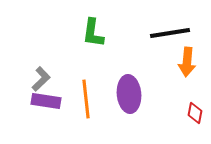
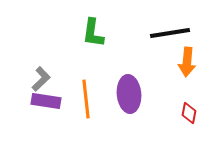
red diamond: moved 6 px left
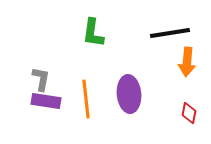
gray L-shape: rotated 35 degrees counterclockwise
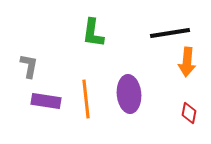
gray L-shape: moved 12 px left, 13 px up
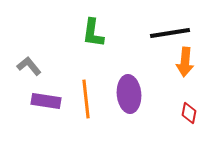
orange arrow: moved 2 px left
gray L-shape: rotated 50 degrees counterclockwise
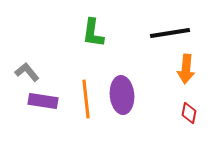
orange arrow: moved 1 px right, 7 px down
gray L-shape: moved 2 px left, 6 px down
purple ellipse: moved 7 px left, 1 px down
purple rectangle: moved 3 px left
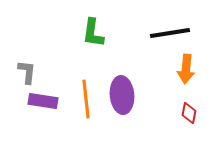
gray L-shape: rotated 45 degrees clockwise
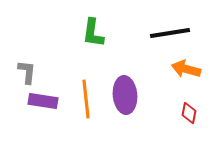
orange arrow: rotated 100 degrees clockwise
purple ellipse: moved 3 px right
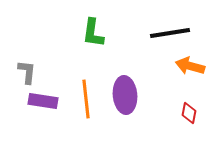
orange arrow: moved 4 px right, 3 px up
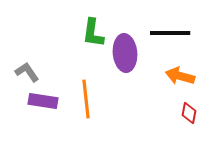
black line: rotated 9 degrees clockwise
orange arrow: moved 10 px left, 10 px down
gray L-shape: rotated 40 degrees counterclockwise
purple ellipse: moved 42 px up
